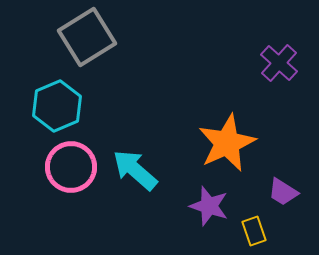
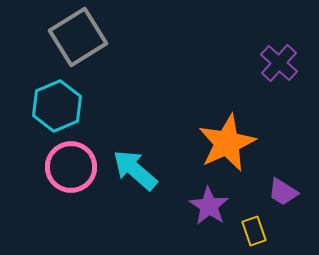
gray square: moved 9 px left
purple star: rotated 15 degrees clockwise
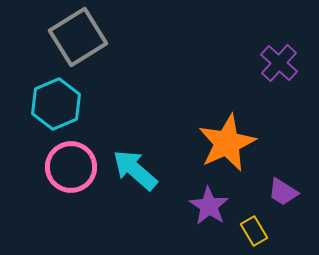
cyan hexagon: moved 1 px left, 2 px up
yellow rectangle: rotated 12 degrees counterclockwise
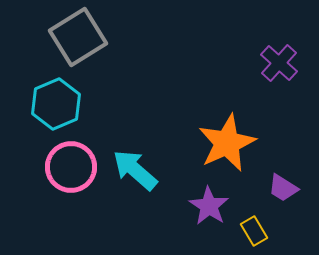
purple trapezoid: moved 4 px up
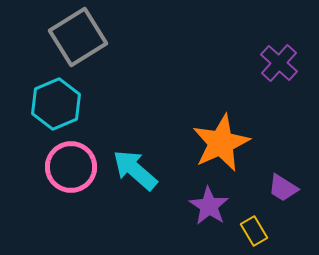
orange star: moved 6 px left
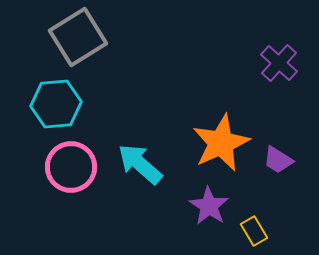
cyan hexagon: rotated 18 degrees clockwise
cyan arrow: moved 5 px right, 6 px up
purple trapezoid: moved 5 px left, 28 px up
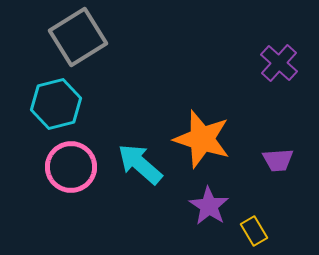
cyan hexagon: rotated 9 degrees counterclockwise
orange star: moved 19 px left, 4 px up; rotated 30 degrees counterclockwise
purple trapezoid: rotated 36 degrees counterclockwise
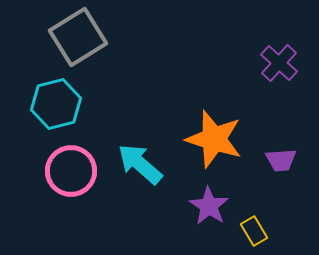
orange star: moved 12 px right
purple trapezoid: moved 3 px right
pink circle: moved 4 px down
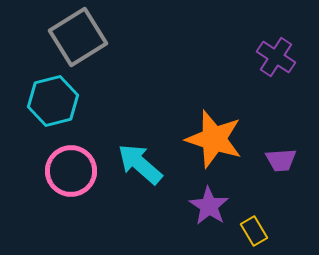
purple cross: moved 3 px left, 6 px up; rotated 9 degrees counterclockwise
cyan hexagon: moved 3 px left, 3 px up
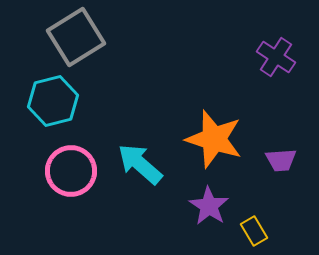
gray square: moved 2 px left
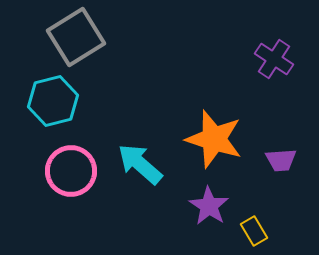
purple cross: moved 2 px left, 2 px down
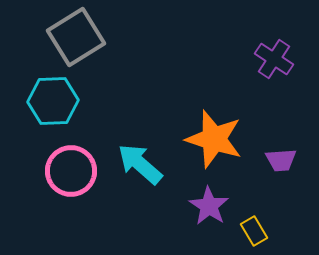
cyan hexagon: rotated 12 degrees clockwise
